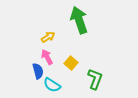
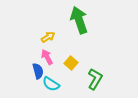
green L-shape: rotated 10 degrees clockwise
cyan semicircle: moved 1 px left, 1 px up
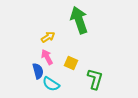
yellow square: rotated 16 degrees counterclockwise
green L-shape: rotated 15 degrees counterclockwise
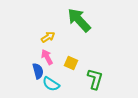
green arrow: rotated 24 degrees counterclockwise
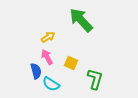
green arrow: moved 2 px right
blue semicircle: moved 2 px left
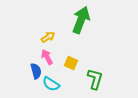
green arrow: rotated 64 degrees clockwise
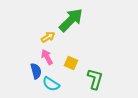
green arrow: moved 10 px left; rotated 24 degrees clockwise
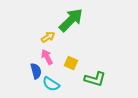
green L-shape: rotated 90 degrees clockwise
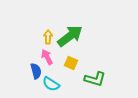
green arrow: moved 1 px left, 16 px down; rotated 8 degrees clockwise
yellow arrow: rotated 56 degrees counterclockwise
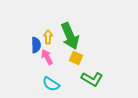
green arrow: rotated 104 degrees clockwise
yellow square: moved 5 px right, 5 px up
blue semicircle: moved 26 px up; rotated 14 degrees clockwise
green L-shape: moved 3 px left; rotated 15 degrees clockwise
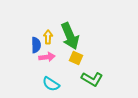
pink arrow: rotated 112 degrees clockwise
